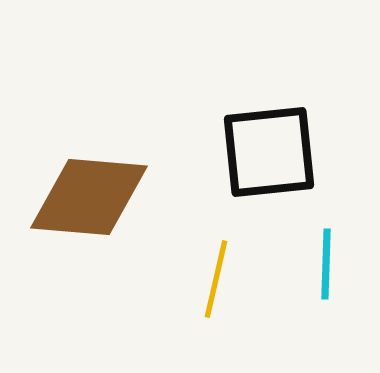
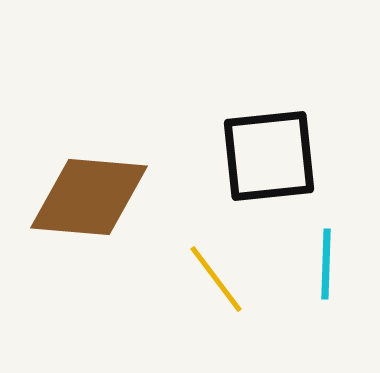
black square: moved 4 px down
yellow line: rotated 50 degrees counterclockwise
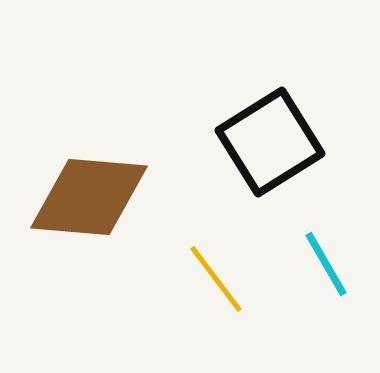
black square: moved 1 px right, 14 px up; rotated 26 degrees counterclockwise
cyan line: rotated 32 degrees counterclockwise
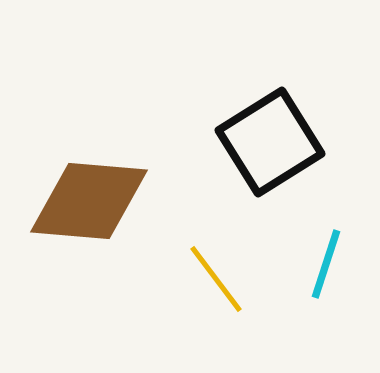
brown diamond: moved 4 px down
cyan line: rotated 48 degrees clockwise
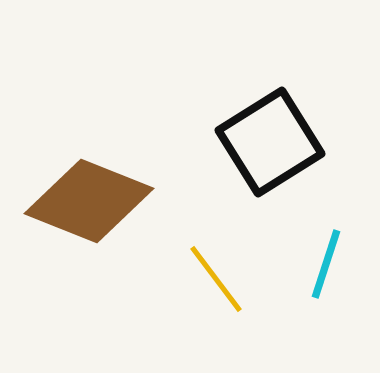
brown diamond: rotated 17 degrees clockwise
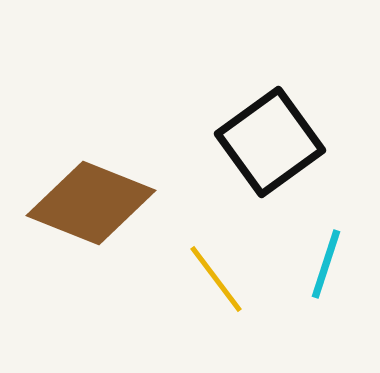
black square: rotated 4 degrees counterclockwise
brown diamond: moved 2 px right, 2 px down
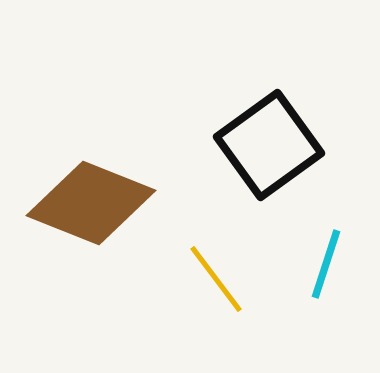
black square: moved 1 px left, 3 px down
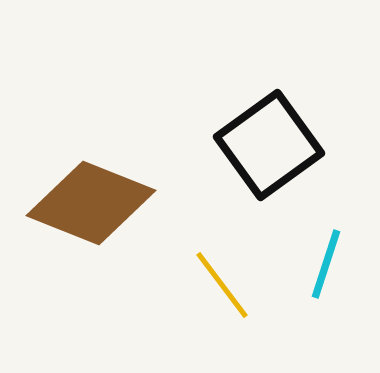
yellow line: moved 6 px right, 6 px down
